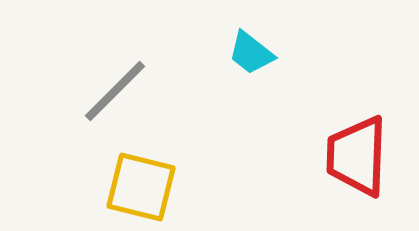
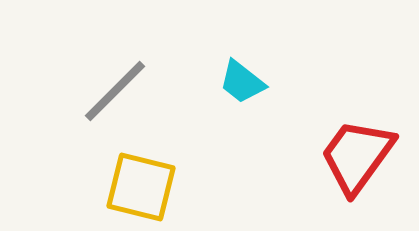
cyan trapezoid: moved 9 px left, 29 px down
red trapezoid: rotated 34 degrees clockwise
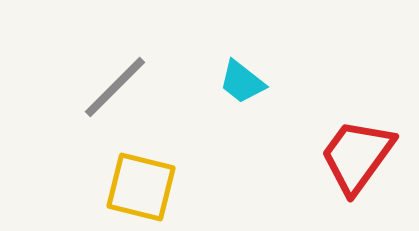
gray line: moved 4 px up
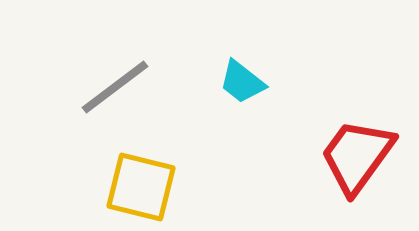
gray line: rotated 8 degrees clockwise
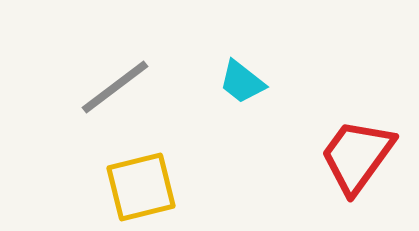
yellow square: rotated 28 degrees counterclockwise
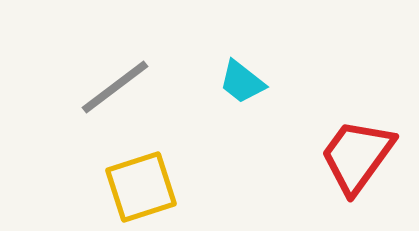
yellow square: rotated 4 degrees counterclockwise
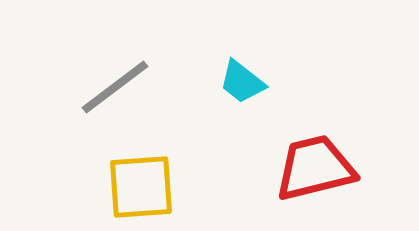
red trapezoid: moved 42 px left, 12 px down; rotated 40 degrees clockwise
yellow square: rotated 14 degrees clockwise
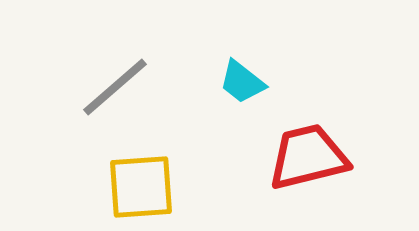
gray line: rotated 4 degrees counterclockwise
red trapezoid: moved 7 px left, 11 px up
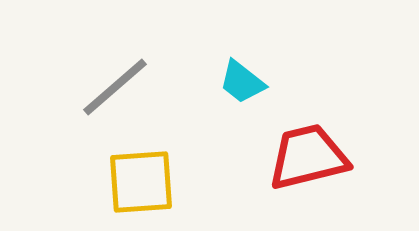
yellow square: moved 5 px up
